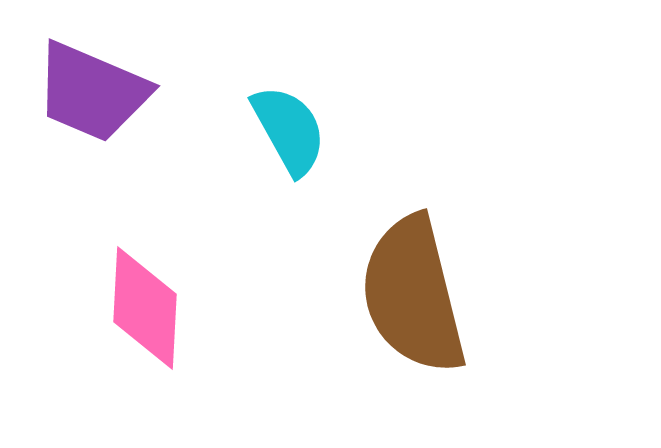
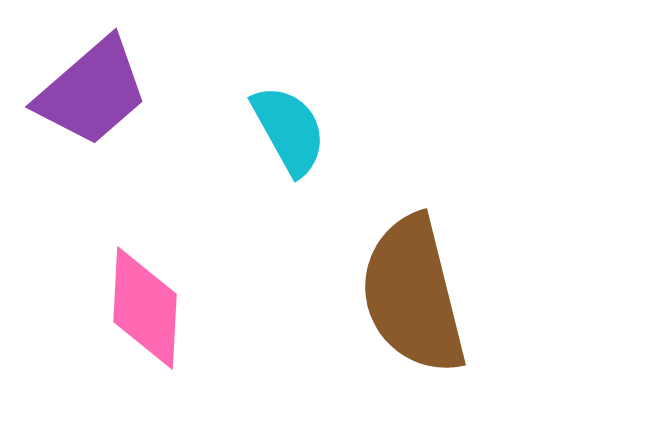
purple trapezoid: rotated 64 degrees counterclockwise
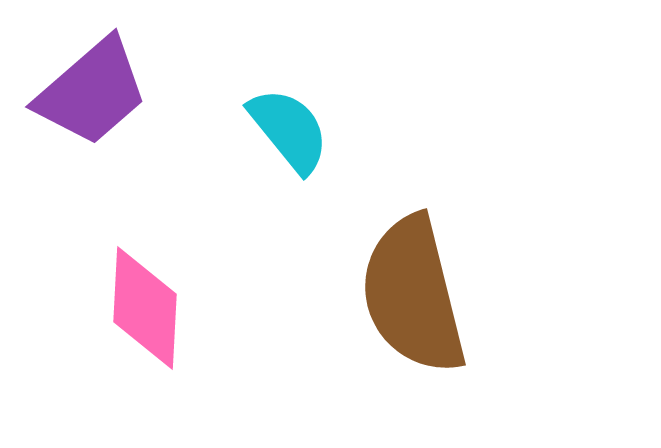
cyan semicircle: rotated 10 degrees counterclockwise
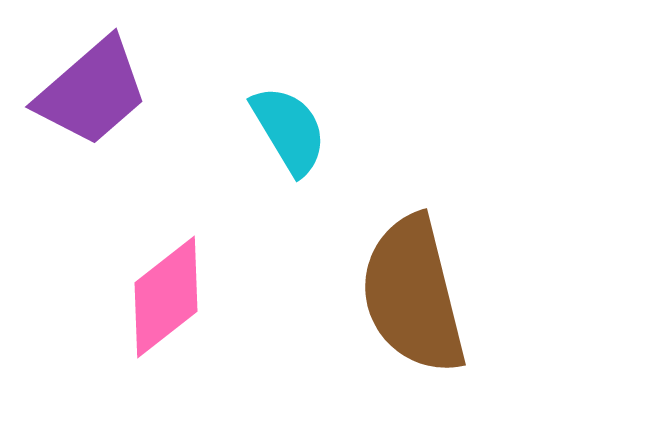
cyan semicircle: rotated 8 degrees clockwise
pink diamond: moved 21 px right, 11 px up; rotated 49 degrees clockwise
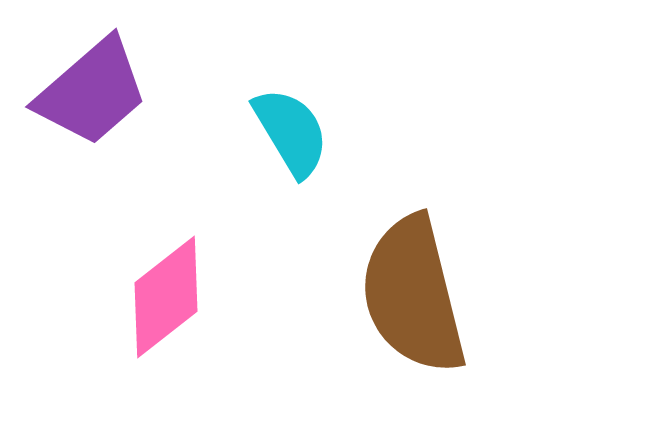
cyan semicircle: moved 2 px right, 2 px down
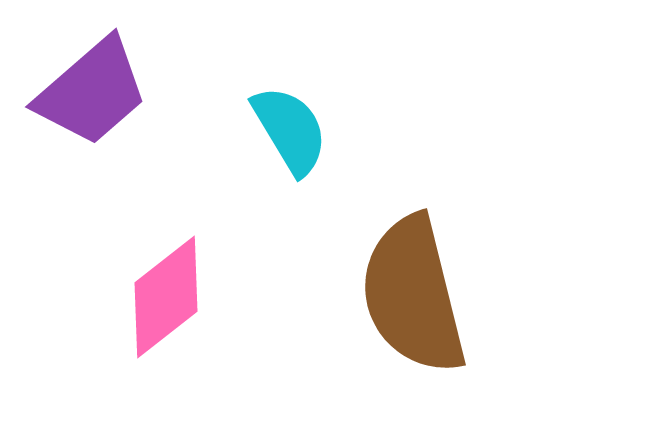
cyan semicircle: moved 1 px left, 2 px up
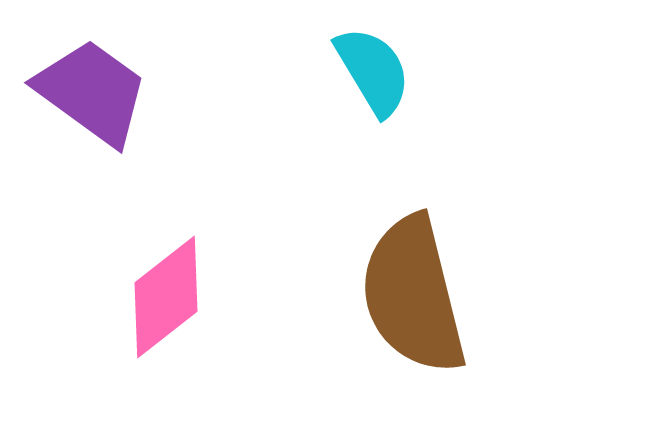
purple trapezoid: rotated 103 degrees counterclockwise
cyan semicircle: moved 83 px right, 59 px up
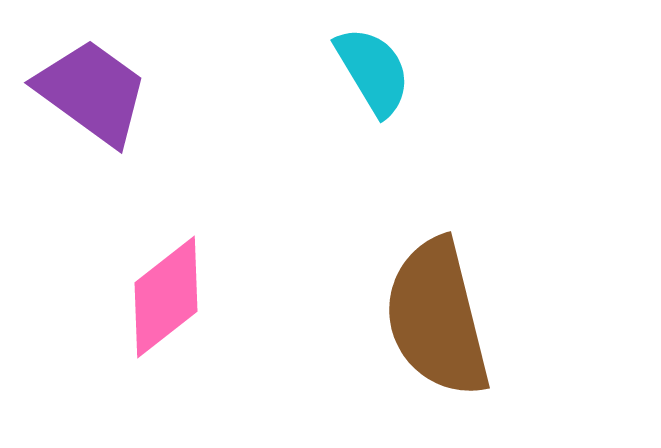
brown semicircle: moved 24 px right, 23 px down
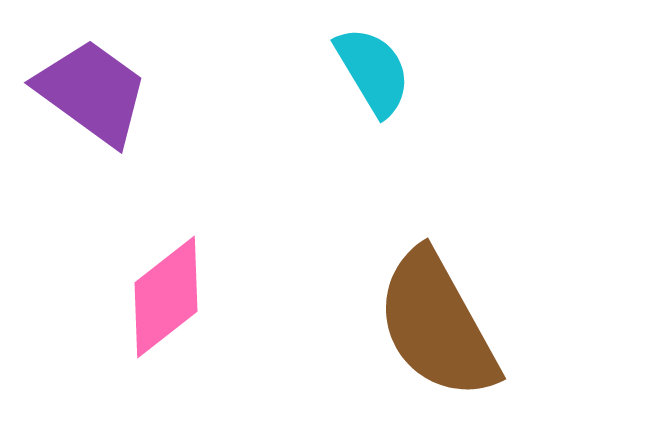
brown semicircle: moved 7 px down; rotated 15 degrees counterclockwise
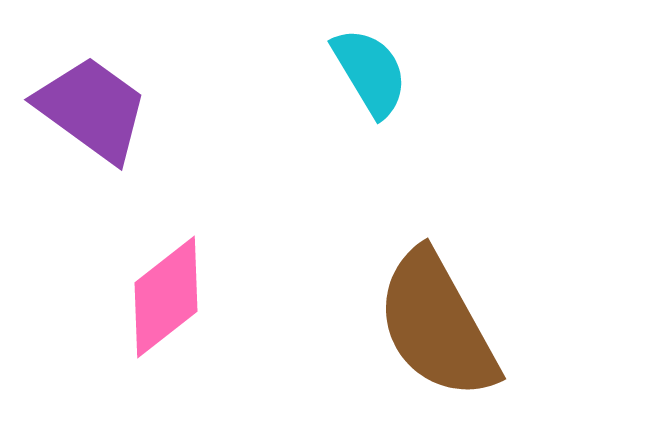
cyan semicircle: moved 3 px left, 1 px down
purple trapezoid: moved 17 px down
